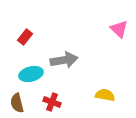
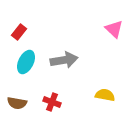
pink triangle: moved 5 px left
red rectangle: moved 6 px left, 5 px up
cyan ellipse: moved 5 px left, 12 px up; rotated 50 degrees counterclockwise
brown semicircle: rotated 66 degrees counterclockwise
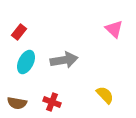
yellow semicircle: rotated 36 degrees clockwise
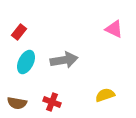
pink triangle: rotated 18 degrees counterclockwise
yellow semicircle: rotated 66 degrees counterclockwise
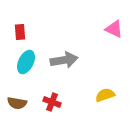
red rectangle: moved 1 px right; rotated 42 degrees counterclockwise
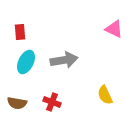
yellow semicircle: rotated 96 degrees counterclockwise
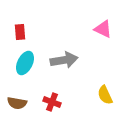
pink triangle: moved 11 px left
cyan ellipse: moved 1 px left, 1 px down
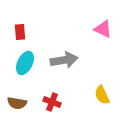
yellow semicircle: moved 3 px left
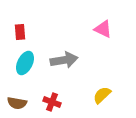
yellow semicircle: rotated 72 degrees clockwise
